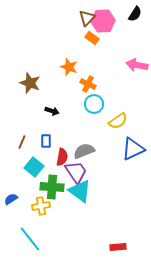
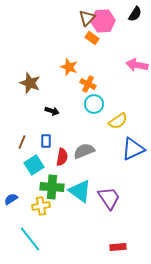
cyan square: moved 2 px up; rotated 18 degrees clockwise
purple trapezoid: moved 33 px right, 26 px down
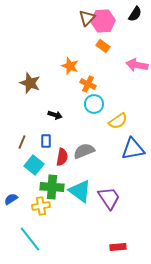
orange rectangle: moved 11 px right, 8 px down
orange star: moved 1 px right, 1 px up
black arrow: moved 3 px right, 4 px down
blue triangle: rotated 15 degrees clockwise
cyan square: rotated 18 degrees counterclockwise
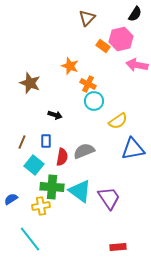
pink hexagon: moved 18 px right, 18 px down; rotated 10 degrees counterclockwise
cyan circle: moved 3 px up
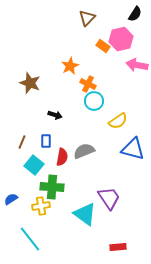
orange star: rotated 24 degrees clockwise
blue triangle: rotated 25 degrees clockwise
cyan triangle: moved 5 px right, 23 px down
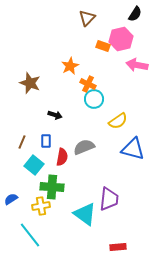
orange rectangle: rotated 16 degrees counterclockwise
cyan circle: moved 2 px up
gray semicircle: moved 4 px up
purple trapezoid: moved 1 px down; rotated 40 degrees clockwise
cyan line: moved 4 px up
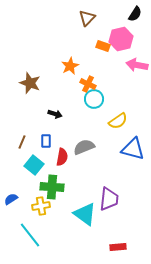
black arrow: moved 1 px up
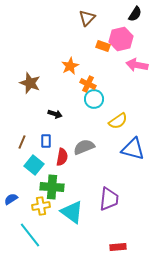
cyan triangle: moved 13 px left, 2 px up
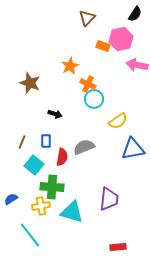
blue triangle: rotated 25 degrees counterclockwise
cyan triangle: rotated 20 degrees counterclockwise
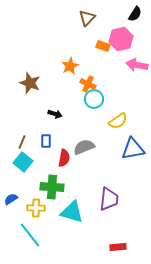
red semicircle: moved 2 px right, 1 px down
cyan square: moved 11 px left, 3 px up
yellow cross: moved 5 px left, 2 px down; rotated 12 degrees clockwise
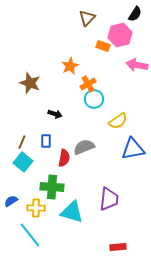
pink hexagon: moved 1 px left, 4 px up
orange cross: rotated 35 degrees clockwise
blue semicircle: moved 2 px down
